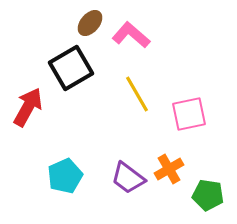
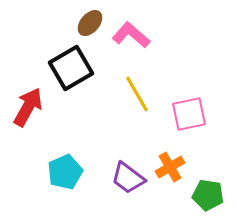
orange cross: moved 1 px right, 2 px up
cyan pentagon: moved 4 px up
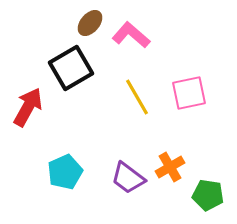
yellow line: moved 3 px down
pink square: moved 21 px up
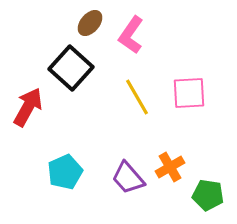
pink L-shape: rotated 96 degrees counterclockwise
black square: rotated 18 degrees counterclockwise
pink square: rotated 9 degrees clockwise
purple trapezoid: rotated 12 degrees clockwise
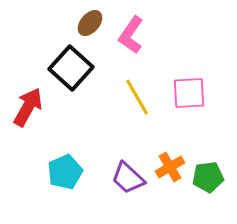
purple trapezoid: rotated 6 degrees counterclockwise
green pentagon: moved 18 px up; rotated 16 degrees counterclockwise
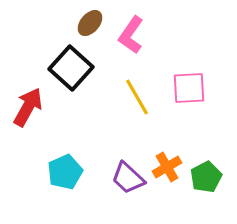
pink square: moved 5 px up
orange cross: moved 3 px left
green pentagon: moved 2 px left; rotated 20 degrees counterclockwise
